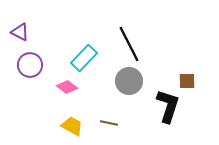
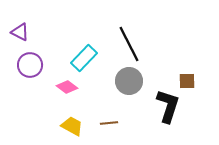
brown line: rotated 18 degrees counterclockwise
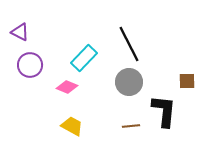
gray circle: moved 1 px down
pink diamond: rotated 15 degrees counterclockwise
black L-shape: moved 4 px left, 5 px down; rotated 12 degrees counterclockwise
brown line: moved 22 px right, 3 px down
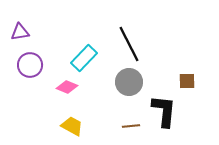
purple triangle: rotated 36 degrees counterclockwise
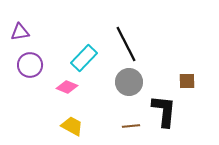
black line: moved 3 px left
